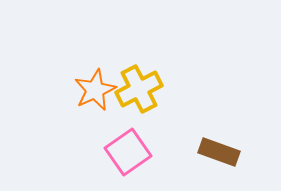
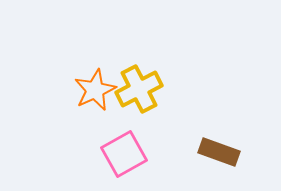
pink square: moved 4 px left, 2 px down; rotated 6 degrees clockwise
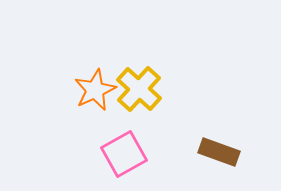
yellow cross: rotated 21 degrees counterclockwise
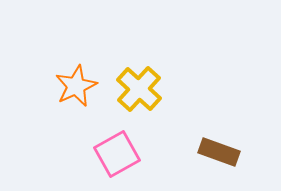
orange star: moved 19 px left, 4 px up
pink square: moved 7 px left
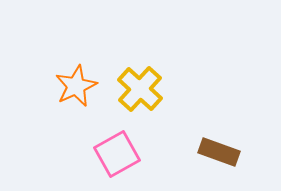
yellow cross: moved 1 px right
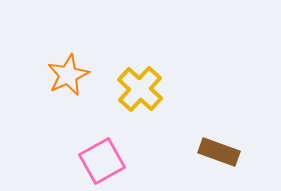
orange star: moved 8 px left, 11 px up
pink square: moved 15 px left, 7 px down
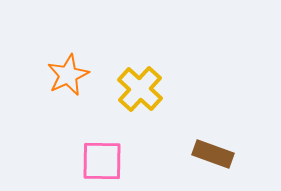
brown rectangle: moved 6 px left, 2 px down
pink square: rotated 30 degrees clockwise
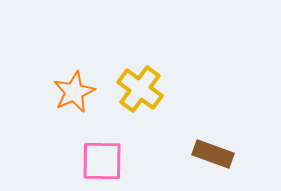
orange star: moved 6 px right, 17 px down
yellow cross: rotated 6 degrees counterclockwise
